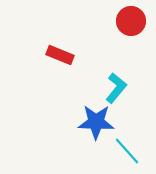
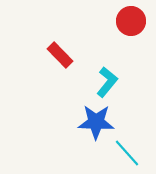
red rectangle: rotated 24 degrees clockwise
cyan L-shape: moved 9 px left, 6 px up
cyan line: moved 2 px down
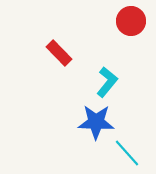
red rectangle: moved 1 px left, 2 px up
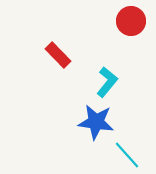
red rectangle: moved 1 px left, 2 px down
blue star: rotated 6 degrees clockwise
cyan line: moved 2 px down
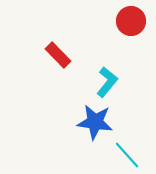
blue star: moved 1 px left
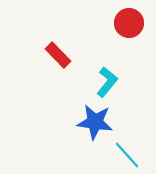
red circle: moved 2 px left, 2 px down
